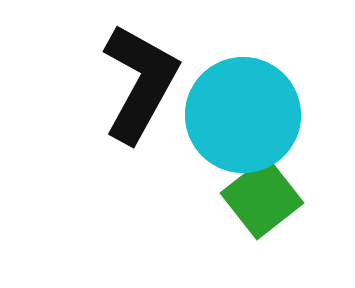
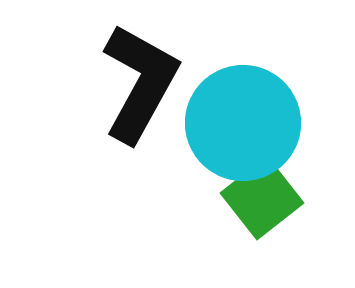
cyan circle: moved 8 px down
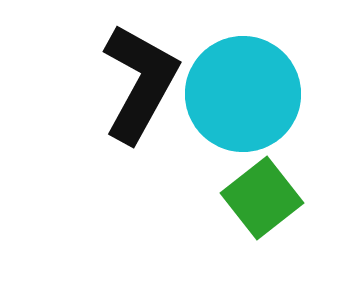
cyan circle: moved 29 px up
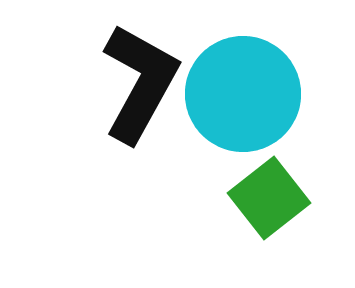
green square: moved 7 px right
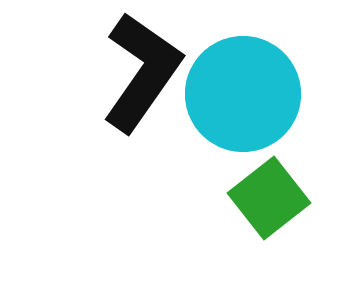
black L-shape: moved 2 px right, 11 px up; rotated 6 degrees clockwise
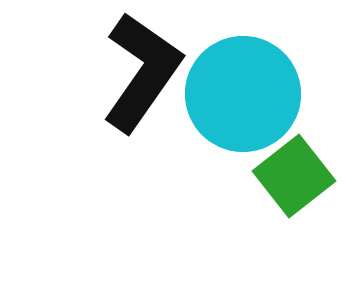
green square: moved 25 px right, 22 px up
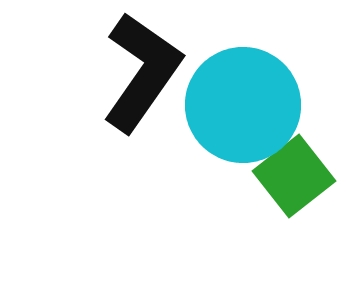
cyan circle: moved 11 px down
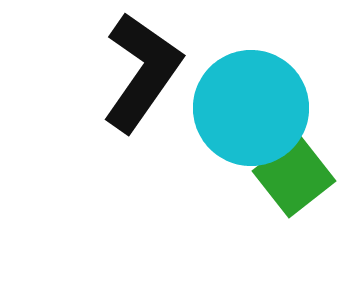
cyan circle: moved 8 px right, 3 px down
